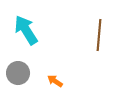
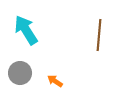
gray circle: moved 2 px right
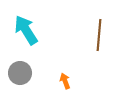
orange arrow: moved 10 px right; rotated 35 degrees clockwise
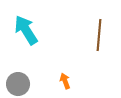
gray circle: moved 2 px left, 11 px down
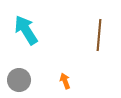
gray circle: moved 1 px right, 4 px up
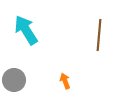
gray circle: moved 5 px left
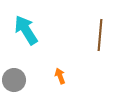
brown line: moved 1 px right
orange arrow: moved 5 px left, 5 px up
